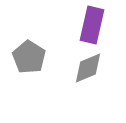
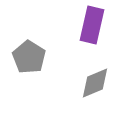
gray diamond: moved 7 px right, 15 px down
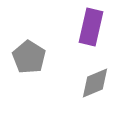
purple rectangle: moved 1 px left, 2 px down
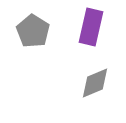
gray pentagon: moved 4 px right, 26 px up
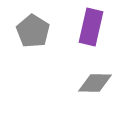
gray diamond: rotated 24 degrees clockwise
